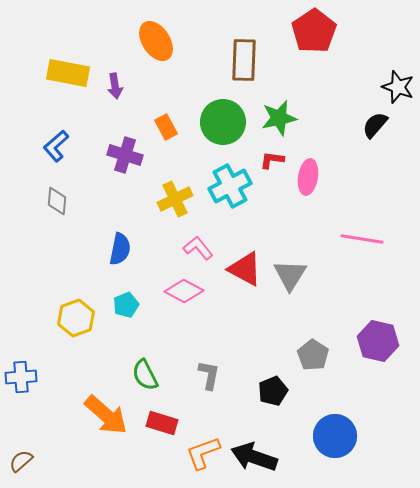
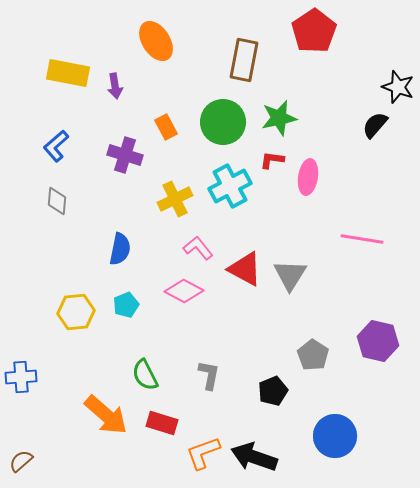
brown rectangle: rotated 9 degrees clockwise
yellow hexagon: moved 6 px up; rotated 15 degrees clockwise
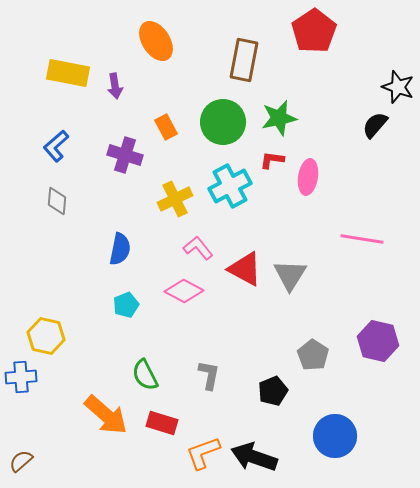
yellow hexagon: moved 30 px left, 24 px down; rotated 18 degrees clockwise
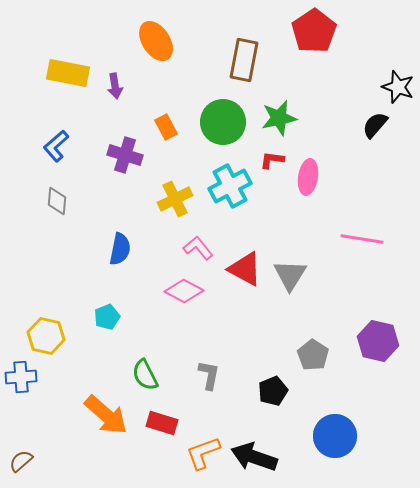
cyan pentagon: moved 19 px left, 12 px down
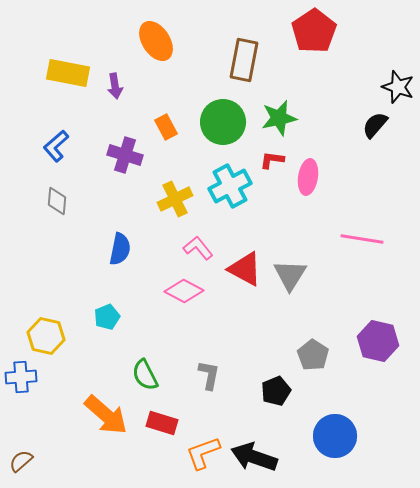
black pentagon: moved 3 px right
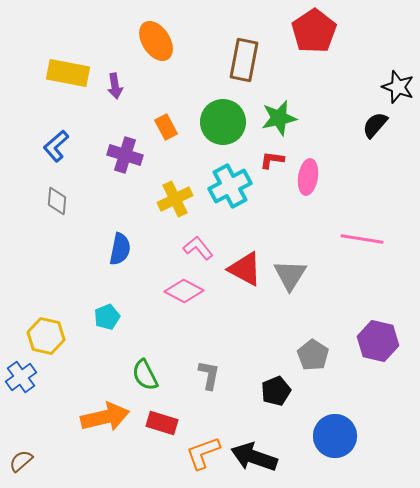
blue cross: rotated 32 degrees counterclockwise
orange arrow: moved 1 px left, 2 px down; rotated 54 degrees counterclockwise
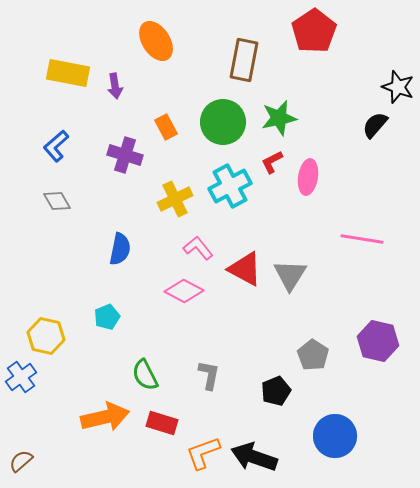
red L-shape: moved 2 px down; rotated 35 degrees counterclockwise
gray diamond: rotated 36 degrees counterclockwise
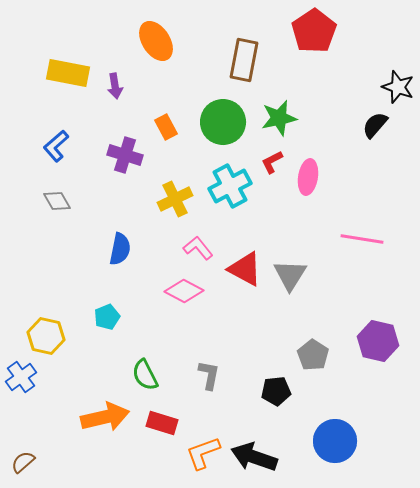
black pentagon: rotated 16 degrees clockwise
blue circle: moved 5 px down
brown semicircle: moved 2 px right, 1 px down
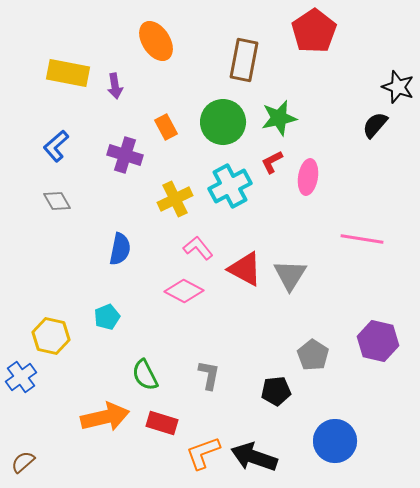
yellow hexagon: moved 5 px right
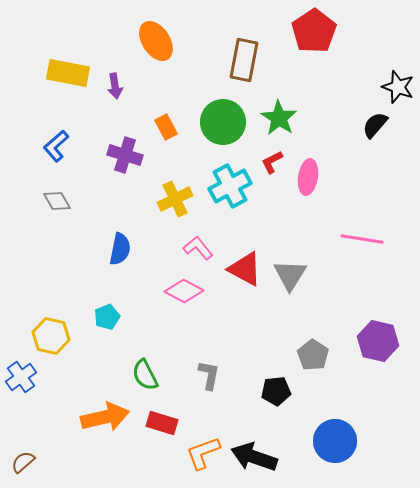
green star: rotated 27 degrees counterclockwise
